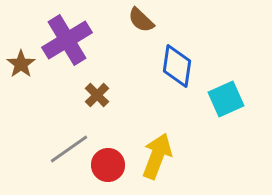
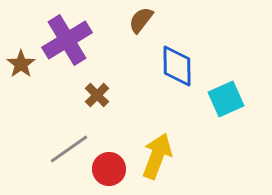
brown semicircle: rotated 84 degrees clockwise
blue diamond: rotated 9 degrees counterclockwise
red circle: moved 1 px right, 4 px down
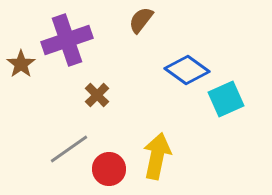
purple cross: rotated 12 degrees clockwise
blue diamond: moved 10 px right, 4 px down; rotated 54 degrees counterclockwise
yellow arrow: rotated 9 degrees counterclockwise
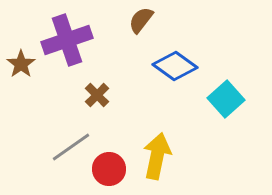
blue diamond: moved 12 px left, 4 px up
cyan square: rotated 18 degrees counterclockwise
gray line: moved 2 px right, 2 px up
